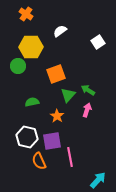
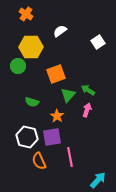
green semicircle: rotated 152 degrees counterclockwise
purple square: moved 4 px up
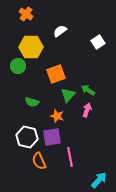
orange star: rotated 16 degrees counterclockwise
cyan arrow: moved 1 px right
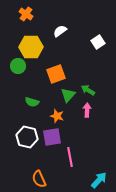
pink arrow: rotated 16 degrees counterclockwise
orange semicircle: moved 18 px down
